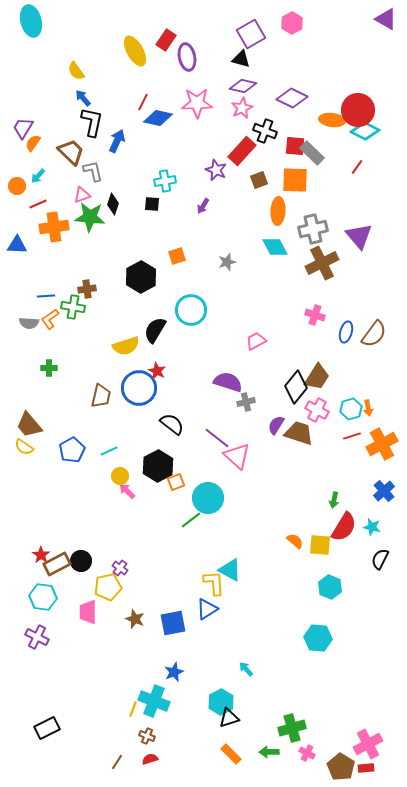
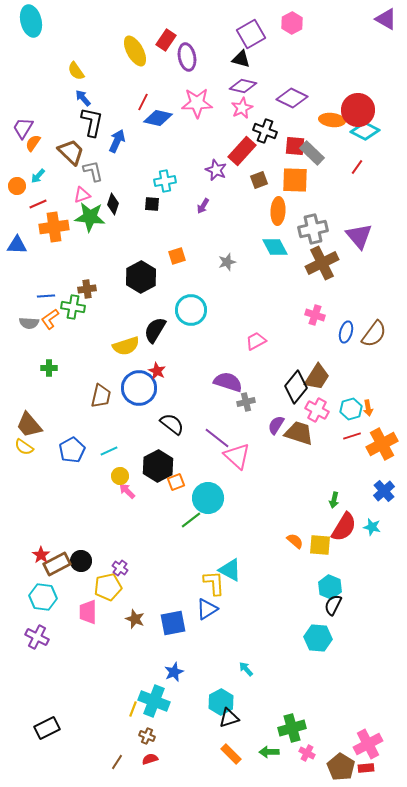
black semicircle at (380, 559): moved 47 px left, 46 px down
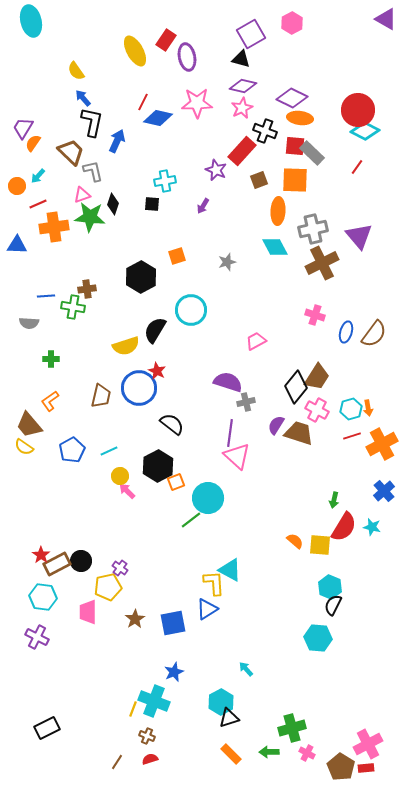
orange ellipse at (332, 120): moved 32 px left, 2 px up
orange L-shape at (50, 319): moved 82 px down
green cross at (49, 368): moved 2 px right, 9 px up
purple line at (217, 438): moved 13 px right, 5 px up; rotated 60 degrees clockwise
brown star at (135, 619): rotated 18 degrees clockwise
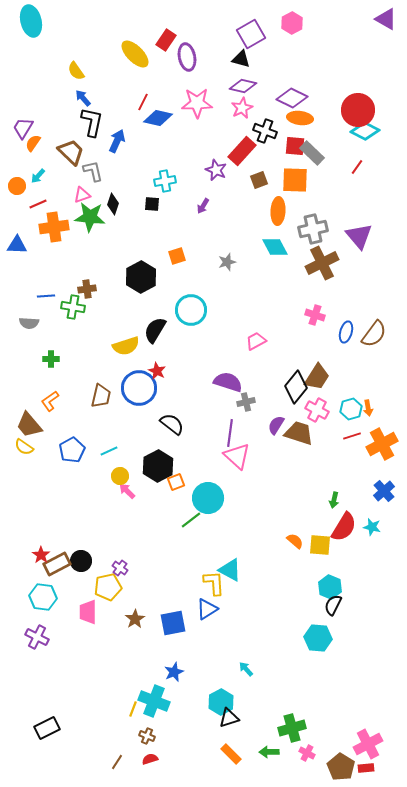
yellow ellipse at (135, 51): moved 3 px down; rotated 16 degrees counterclockwise
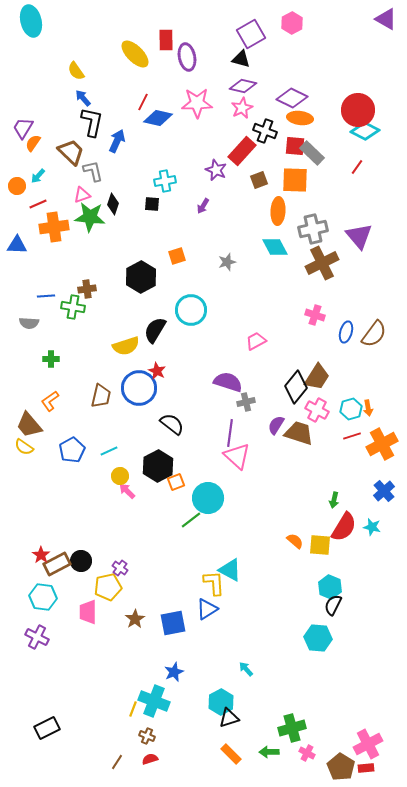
red rectangle at (166, 40): rotated 35 degrees counterclockwise
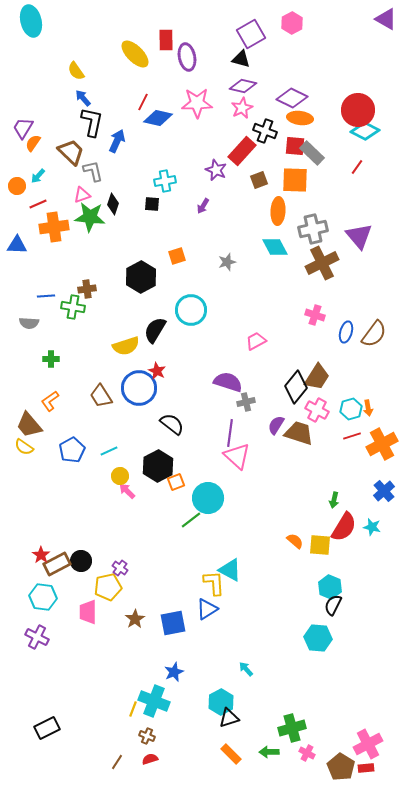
brown trapezoid at (101, 396): rotated 135 degrees clockwise
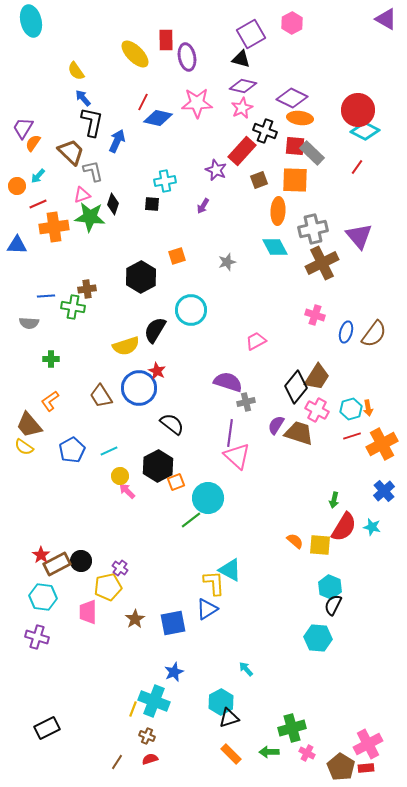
purple cross at (37, 637): rotated 10 degrees counterclockwise
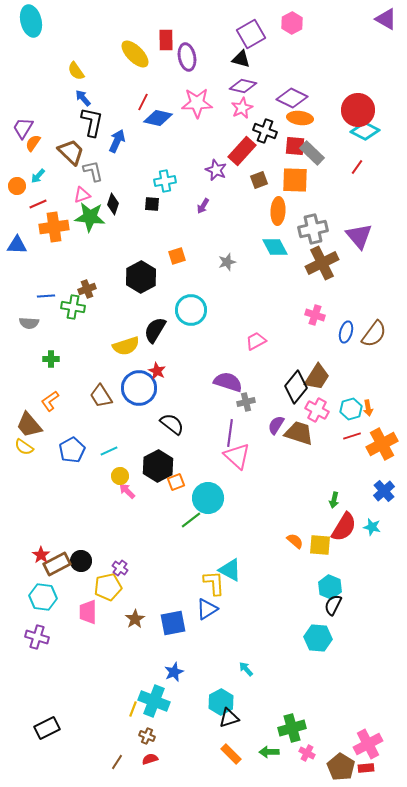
brown cross at (87, 289): rotated 12 degrees counterclockwise
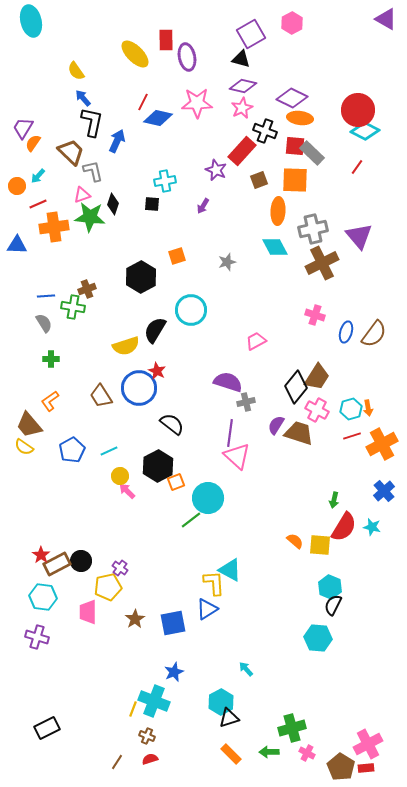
gray semicircle at (29, 323): moved 15 px right; rotated 126 degrees counterclockwise
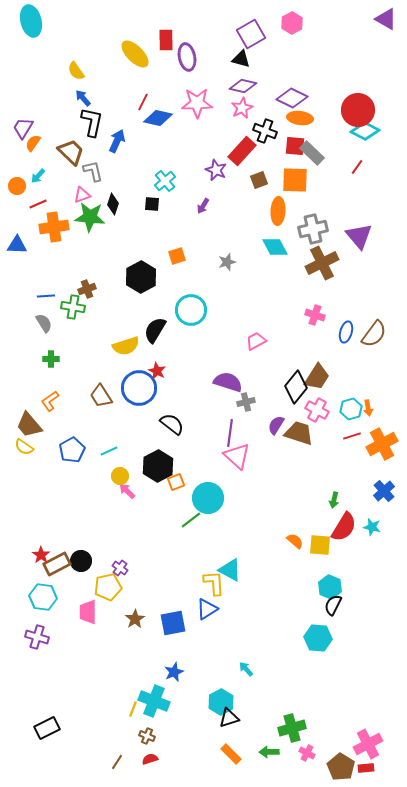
cyan cross at (165, 181): rotated 30 degrees counterclockwise
